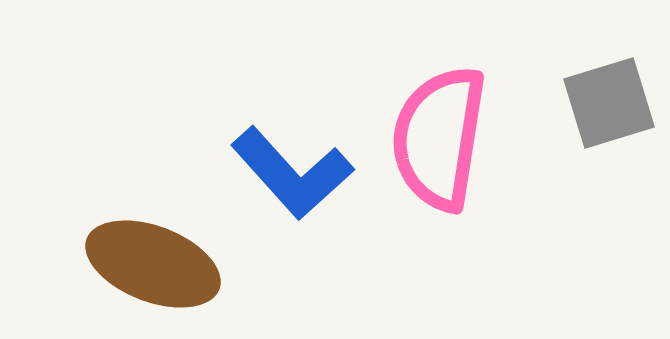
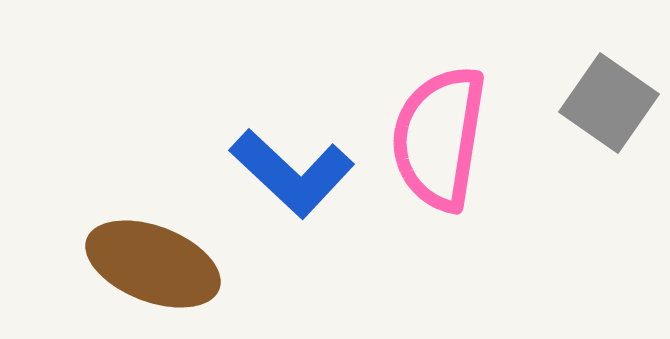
gray square: rotated 38 degrees counterclockwise
blue L-shape: rotated 5 degrees counterclockwise
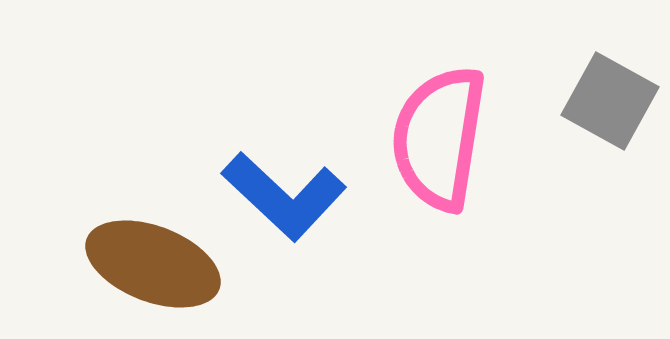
gray square: moved 1 px right, 2 px up; rotated 6 degrees counterclockwise
blue L-shape: moved 8 px left, 23 px down
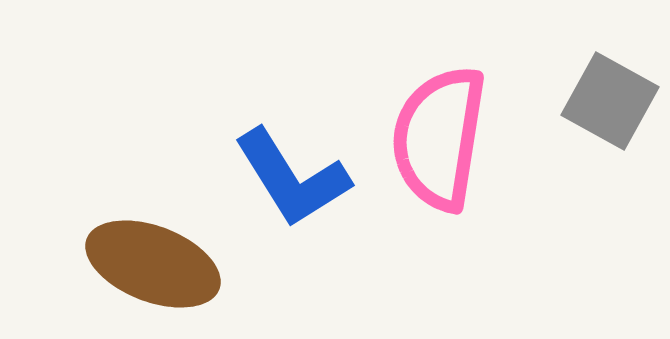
blue L-shape: moved 8 px right, 18 px up; rotated 15 degrees clockwise
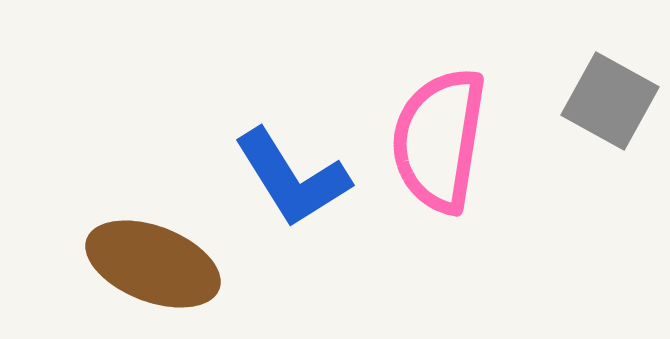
pink semicircle: moved 2 px down
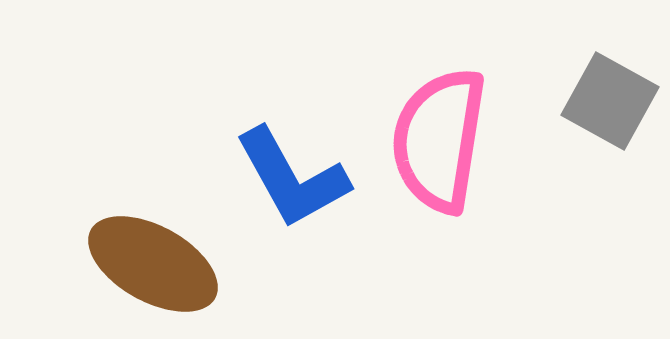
blue L-shape: rotated 3 degrees clockwise
brown ellipse: rotated 8 degrees clockwise
